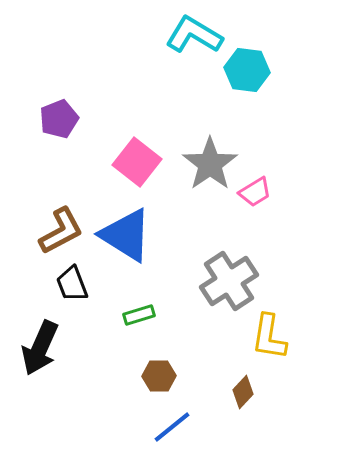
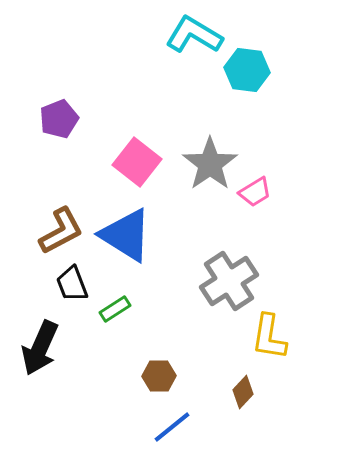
green rectangle: moved 24 px left, 6 px up; rotated 16 degrees counterclockwise
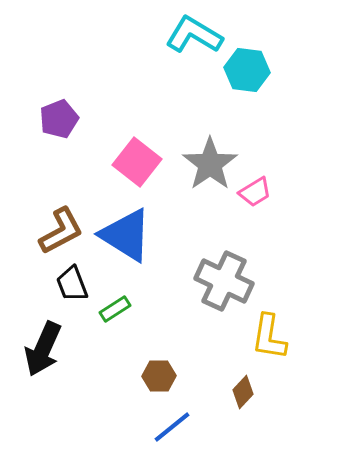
gray cross: moved 5 px left; rotated 32 degrees counterclockwise
black arrow: moved 3 px right, 1 px down
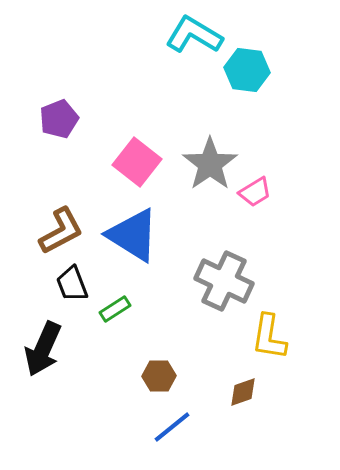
blue triangle: moved 7 px right
brown diamond: rotated 28 degrees clockwise
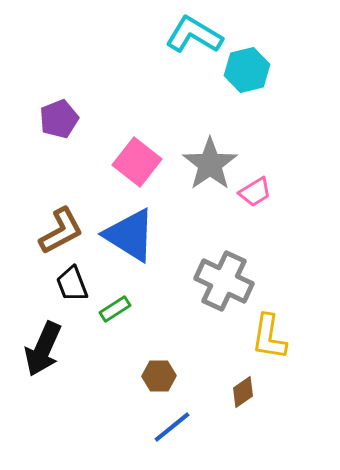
cyan hexagon: rotated 21 degrees counterclockwise
blue triangle: moved 3 px left
brown diamond: rotated 16 degrees counterclockwise
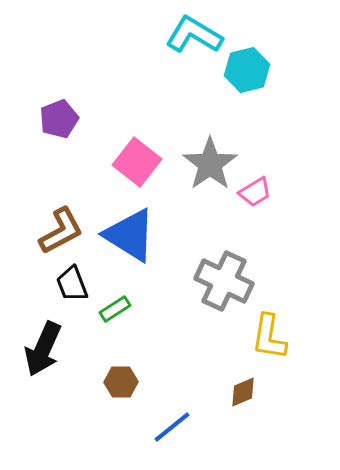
brown hexagon: moved 38 px left, 6 px down
brown diamond: rotated 12 degrees clockwise
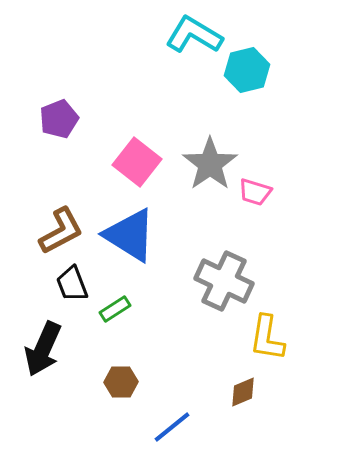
pink trapezoid: rotated 48 degrees clockwise
yellow L-shape: moved 2 px left, 1 px down
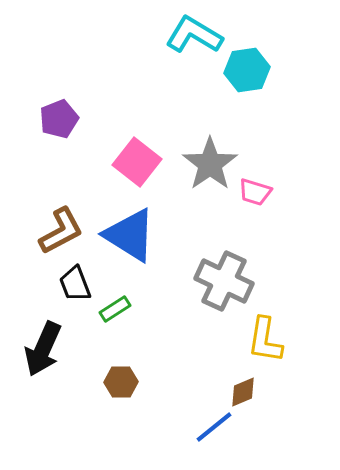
cyan hexagon: rotated 6 degrees clockwise
black trapezoid: moved 3 px right
yellow L-shape: moved 2 px left, 2 px down
blue line: moved 42 px right
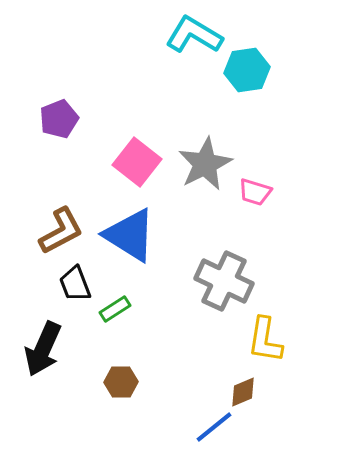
gray star: moved 5 px left; rotated 8 degrees clockwise
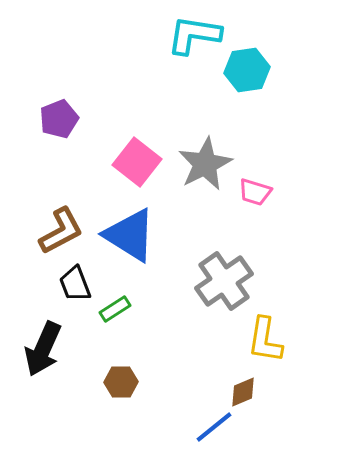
cyan L-shape: rotated 22 degrees counterclockwise
gray cross: rotated 30 degrees clockwise
